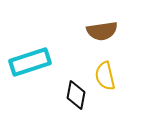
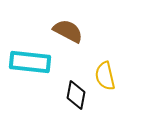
brown semicircle: moved 34 px left; rotated 144 degrees counterclockwise
cyan rectangle: rotated 24 degrees clockwise
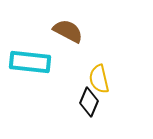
yellow semicircle: moved 6 px left, 3 px down
black diamond: moved 13 px right, 7 px down; rotated 12 degrees clockwise
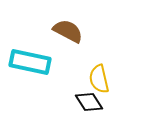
cyan rectangle: rotated 6 degrees clockwise
black diamond: rotated 56 degrees counterclockwise
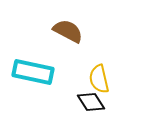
cyan rectangle: moved 3 px right, 10 px down
black diamond: moved 2 px right
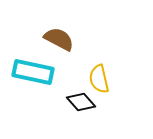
brown semicircle: moved 9 px left, 8 px down
black diamond: moved 10 px left; rotated 8 degrees counterclockwise
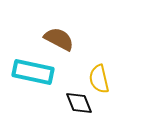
black diamond: moved 2 px left, 1 px down; rotated 20 degrees clockwise
